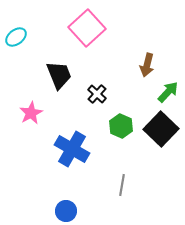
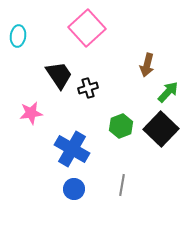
cyan ellipse: moved 2 px right, 1 px up; rotated 45 degrees counterclockwise
black trapezoid: rotated 12 degrees counterclockwise
black cross: moved 9 px left, 6 px up; rotated 30 degrees clockwise
pink star: rotated 20 degrees clockwise
green hexagon: rotated 15 degrees clockwise
blue circle: moved 8 px right, 22 px up
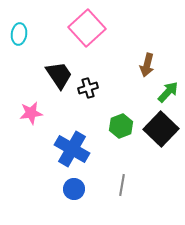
cyan ellipse: moved 1 px right, 2 px up
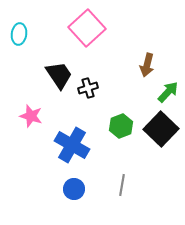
pink star: moved 3 px down; rotated 25 degrees clockwise
blue cross: moved 4 px up
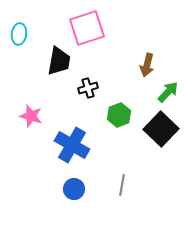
pink square: rotated 24 degrees clockwise
black trapezoid: moved 14 px up; rotated 44 degrees clockwise
green hexagon: moved 2 px left, 11 px up
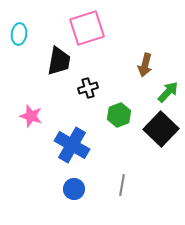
brown arrow: moved 2 px left
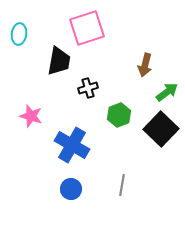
green arrow: moved 1 px left; rotated 10 degrees clockwise
blue circle: moved 3 px left
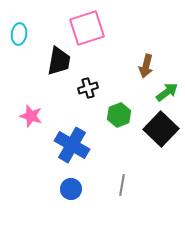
brown arrow: moved 1 px right, 1 px down
